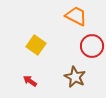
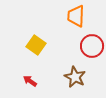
orange trapezoid: rotated 115 degrees counterclockwise
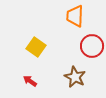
orange trapezoid: moved 1 px left
yellow square: moved 2 px down
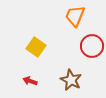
orange trapezoid: rotated 20 degrees clockwise
brown star: moved 4 px left, 3 px down
red arrow: rotated 16 degrees counterclockwise
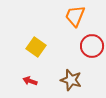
brown star: rotated 10 degrees counterclockwise
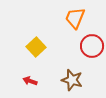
orange trapezoid: moved 2 px down
yellow square: rotated 12 degrees clockwise
brown star: moved 1 px right
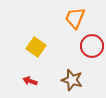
yellow square: rotated 12 degrees counterclockwise
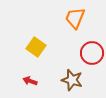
red circle: moved 7 px down
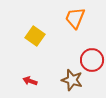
yellow square: moved 1 px left, 11 px up
red circle: moved 7 px down
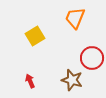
yellow square: rotated 24 degrees clockwise
red circle: moved 2 px up
red arrow: rotated 48 degrees clockwise
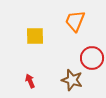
orange trapezoid: moved 3 px down
yellow square: rotated 30 degrees clockwise
